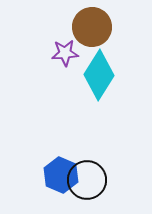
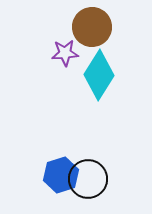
blue hexagon: rotated 20 degrees clockwise
black circle: moved 1 px right, 1 px up
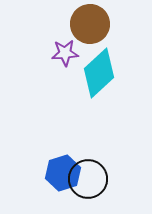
brown circle: moved 2 px left, 3 px up
cyan diamond: moved 2 px up; rotated 15 degrees clockwise
blue hexagon: moved 2 px right, 2 px up
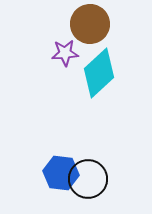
blue hexagon: moved 2 px left; rotated 24 degrees clockwise
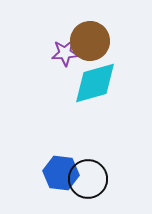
brown circle: moved 17 px down
cyan diamond: moved 4 px left, 10 px down; rotated 27 degrees clockwise
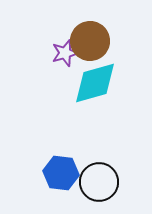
purple star: rotated 12 degrees counterclockwise
black circle: moved 11 px right, 3 px down
